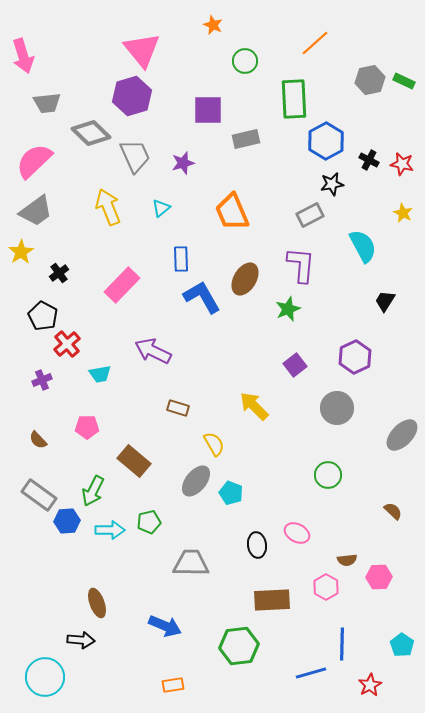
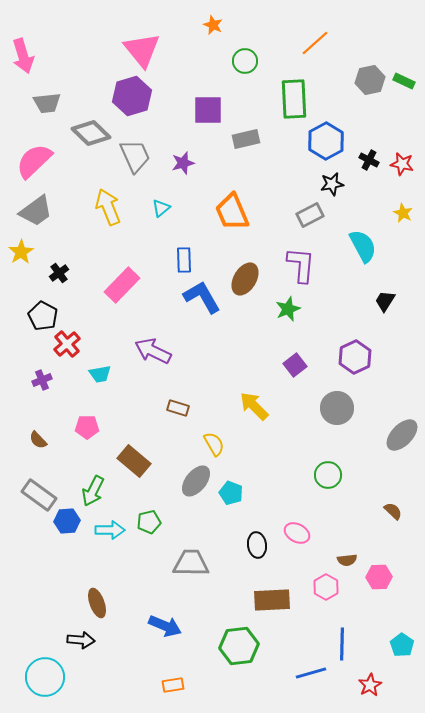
blue rectangle at (181, 259): moved 3 px right, 1 px down
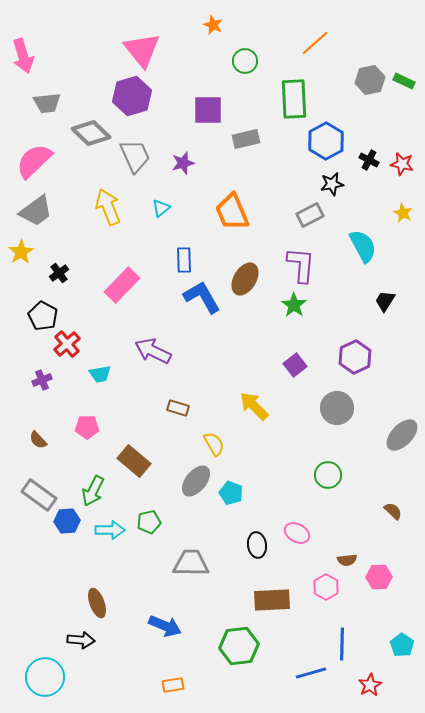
green star at (288, 309): moved 6 px right, 4 px up; rotated 15 degrees counterclockwise
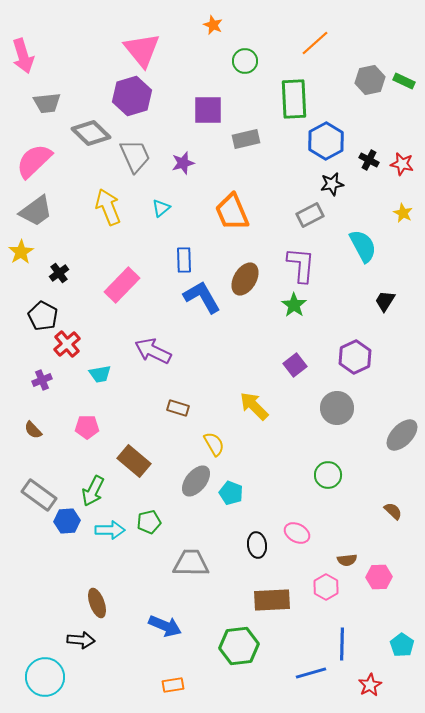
brown semicircle at (38, 440): moved 5 px left, 10 px up
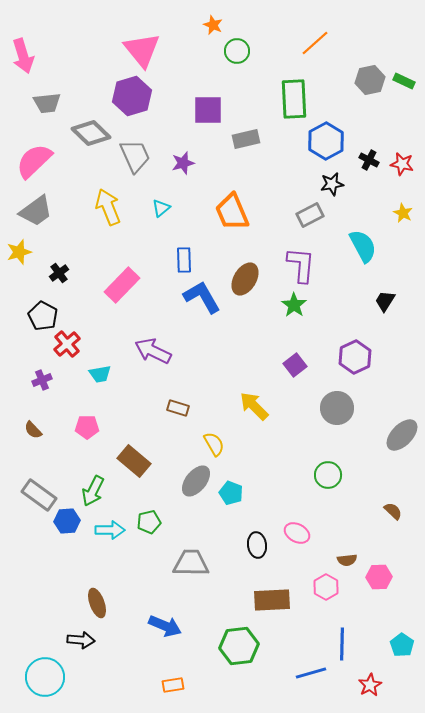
green circle at (245, 61): moved 8 px left, 10 px up
yellow star at (21, 252): moved 2 px left; rotated 15 degrees clockwise
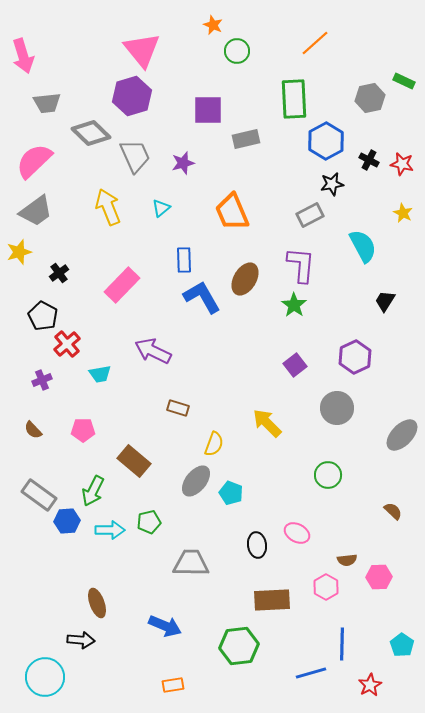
gray hexagon at (370, 80): moved 18 px down
yellow arrow at (254, 406): moved 13 px right, 17 px down
pink pentagon at (87, 427): moved 4 px left, 3 px down
yellow semicircle at (214, 444): rotated 50 degrees clockwise
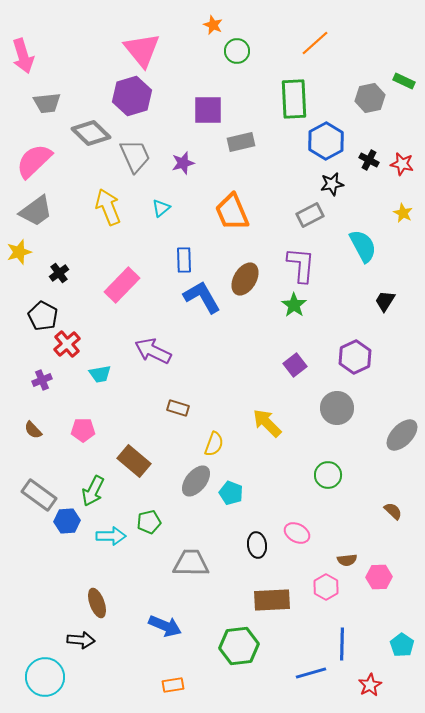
gray rectangle at (246, 139): moved 5 px left, 3 px down
cyan arrow at (110, 530): moved 1 px right, 6 px down
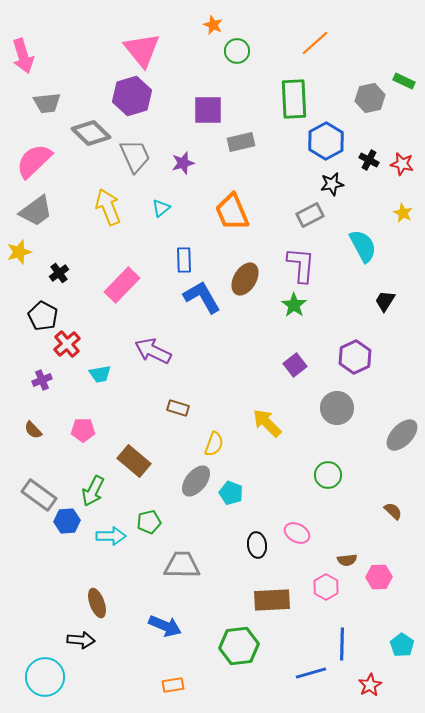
gray trapezoid at (191, 563): moved 9 px left, 2 px down
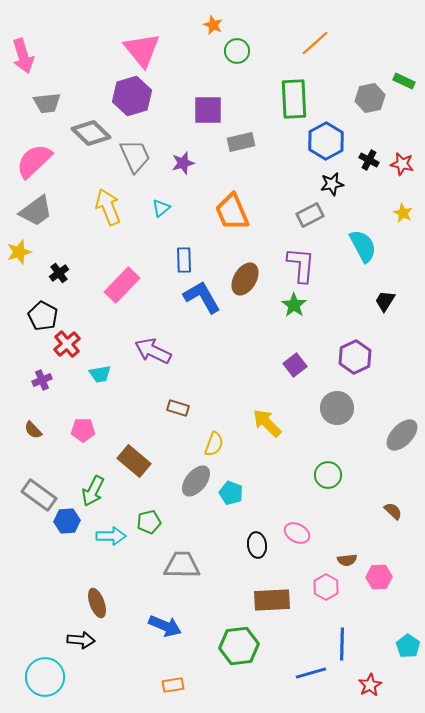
cyan pentagon at (402, 645): moved 6 px right, 1 px down
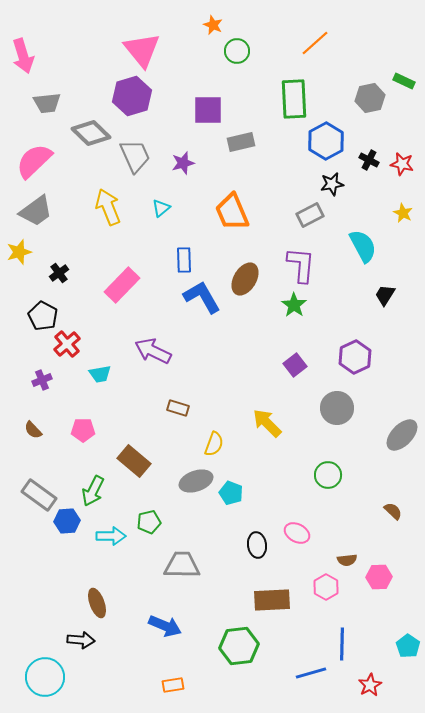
black trapezoid at (385, 301): moved 6 px up
gray ellipse at (196, 481): rotated 32 degrees clockwise
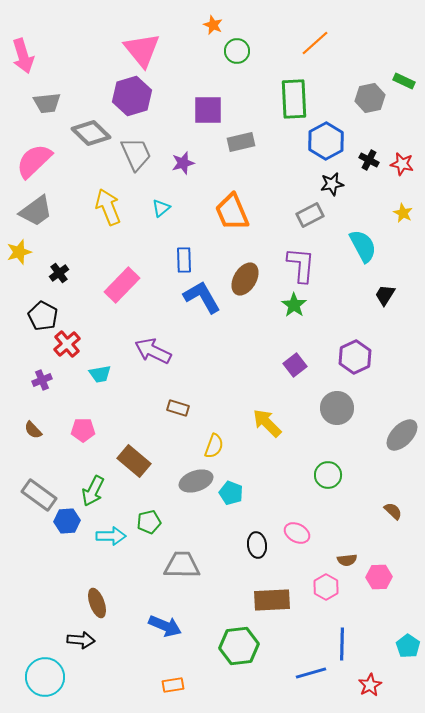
gray trapezoid at (135, 156): moved 1 px right, 2 px up
yellow semicircle at (214, 444): moved 2 px down
